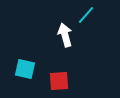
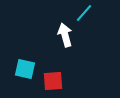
cyan line: moved 2 px left, 2 px up
red square: moved 6 px left
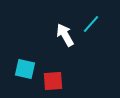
cyan line: moved 7 px right, 11 px down
white arrow: rotated 15 degrees counterclockwise
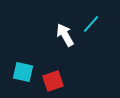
cyan square: moved 2 px left, 3 px down
red square: rotated 15 degrees counterclockwise
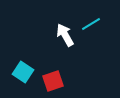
cyan line: rotated 18 degrees clockwise
cyan square: rotated 20 degrees clockwise
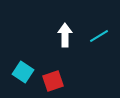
cyan line: moved 8 px right, 12 px down
white arrow: rotated 30 degrees clockwise
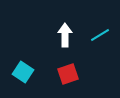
cyan line: moved 1 px right, 1 px up
red square: moved 15 px right, 7 px up
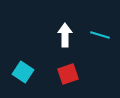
cyan line: rotated 48 degrees clockwise
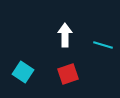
cyan line: moved 3 px right, 10 px down
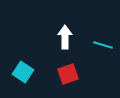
white arrow: moved 2 px down
